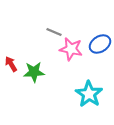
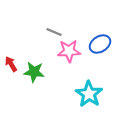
pink star: moved 2 px left, 2 px down; rotated 15 degrees counterclockwise
green star: rotated 10 degrees clockwise
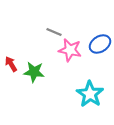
pink star: moved 1 px right, 1 px up; rotated 15 degrees clockwise
cyan star: moved 1 px right
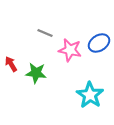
gray line: moved 9 px left, 1 px down
blue ellipse: moved 1 px left, 1 px up
green star: moved 2 px right, 1 px down
cyan star: moved 1 px down
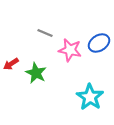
red arrow: rotated 91 degrees counterclockwise
green star: rotated 20 degrees clockwise
cyan star: moved 2 px down
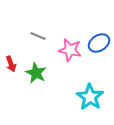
gray line: moved 7 px left, 3 px down
red arrow: rotated 77 degrees counterclockwise
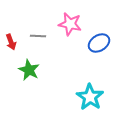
gray line: rotated 21 degrees counterclockwise
pink star: moved 26 px up
red arrow: moved 22 px up
green star: moved 7 px left, 3 px up
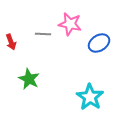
gray line: moved 5 px right, 2 px up
green star: moved 9 px down
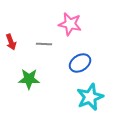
gray line: moved 1 px right, 10 px down
blue ellipse: moved 19 px left, 20 px down
green star: rotated 25 degrees counterclockwise
cyan star: rotated 16 degrees clockwise
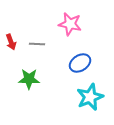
gray line: moved 7 px left
